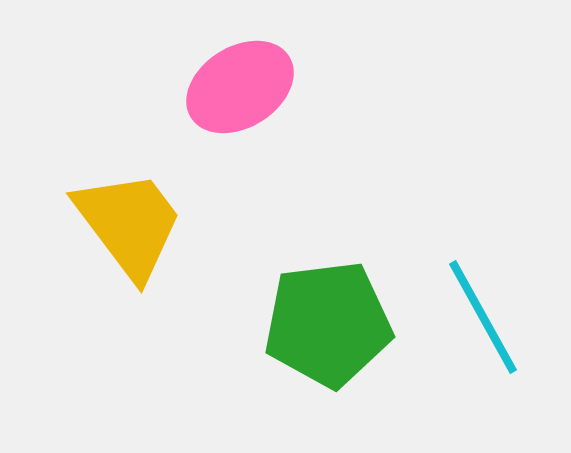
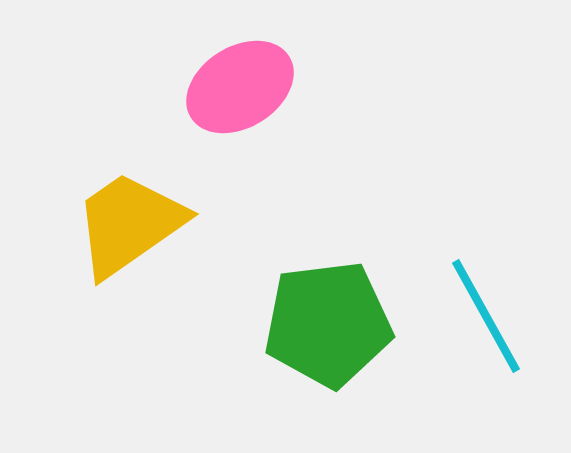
yellow trapezoid: rotated 88 degrees counterclockwise
cyan line: moved 3 px right, 1 px up
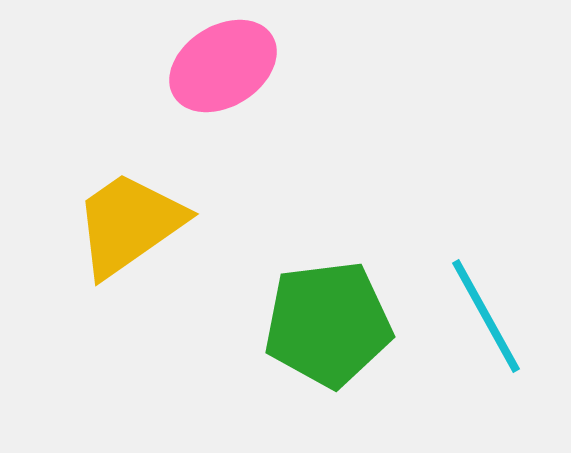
pink ellipse: moved 17 px left, 21 px up
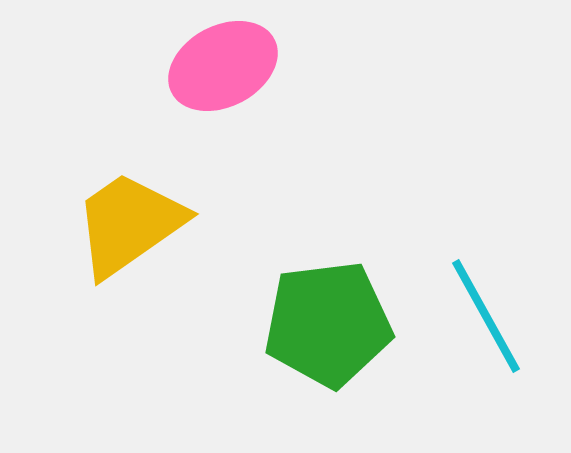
pink ellipse: rotated 4 degrees clockwise
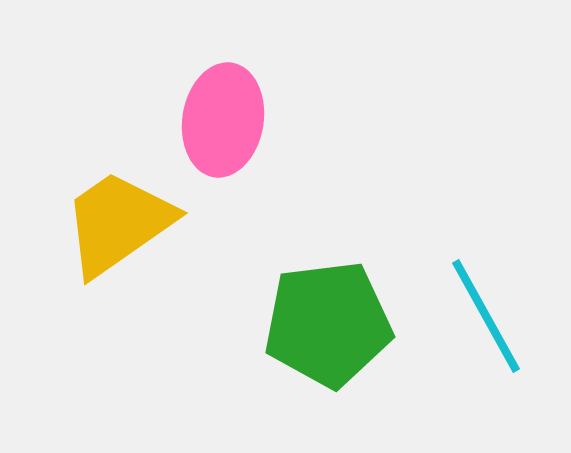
pink ellipse: moved 54 px down; rotated 53 degrees counterclockwise
yellow trapezoid: moved 11 px left, 1 px up
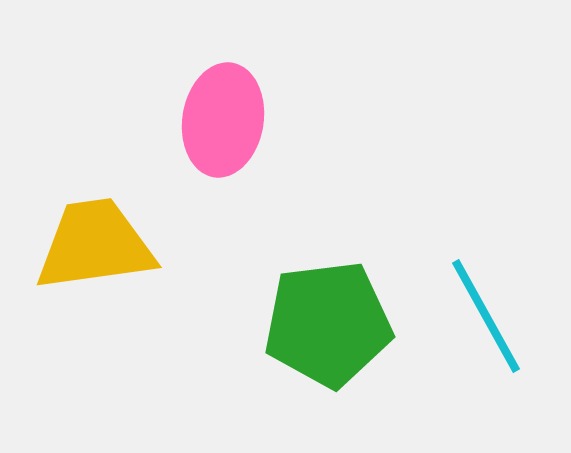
yellow trapezoid: moved 23 px left, 22 px down; rotated 27 degrees clockwise
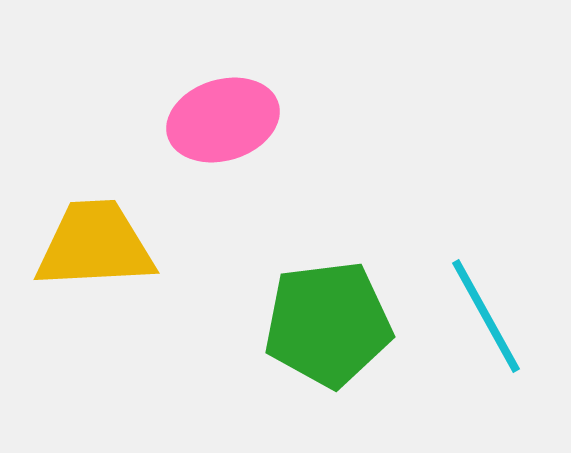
pink ellipse: rotated 64 degrees clockwise
yellow trapezoid: rotated 5 degrees clockwise
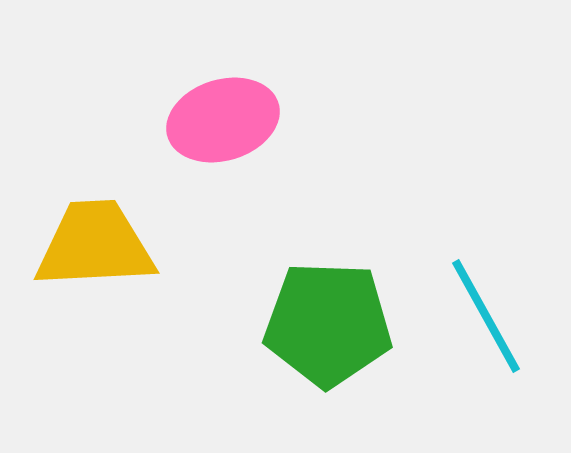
green pentagon: rotated 9 degrees clockwise
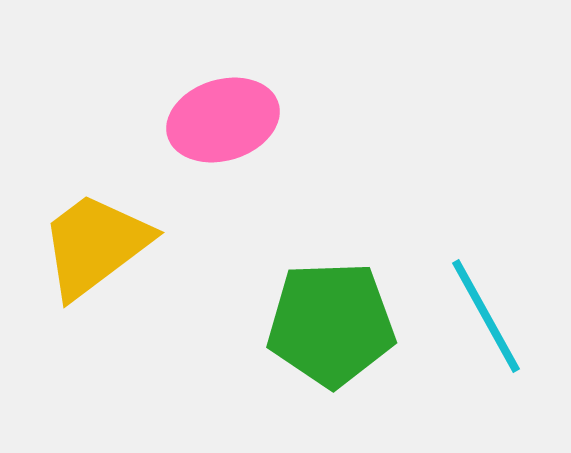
yellow trapezoid: rotated 34 degrees counterclockwise
green pentagon: moved 3 px right; rotated 4 degrees counterclockwise
